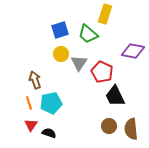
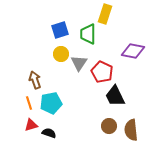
green trapezoid: rotated 50 degrees clockwise
red triangle: rotated 40 degrees clockwise
brown semicircle: moved 1 px down
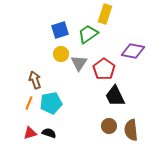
green trapezoid: rotated 55 degrees clockwise
red pentagon: moved 2 px right, 3 px up; rotated 10 degrees clockwise
orange line: rotated 40 degrees clockwise
red triangle: moved 1 px left, 8 px down
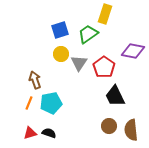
red pentagon: moved 2 px up
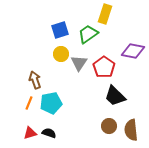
black trapezoid: rotated 20 degrees counterclockwise
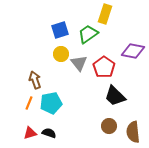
gray triangle: rotated 12 degrees counterclockwise
brown semicircle: moved 2 px right, 2 px down
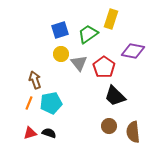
yellow rectangle: moved 6 px right, 5 px down
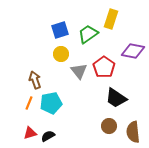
gray triangle: moved 8 px down
black trapezoid: moved 1 px right, 2 px down; rotated 10 degrees counterclockwise
black semicircle: moved 1 px left, 3 px down; rotated 48 degrees counterclockwise
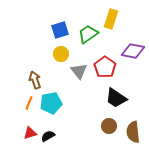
red pentagon: moved 1 px right
